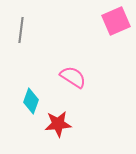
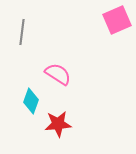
pink square: moved 1 px right, 1 px up
gray line: moved 1 px right, 2 px down
pink semicircle: moved 15 px left, 3 px up
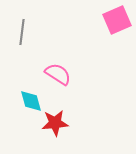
cyan diamond: rotated 35 degrees counterclockwise
red star: moved 3 px left, 1 px up
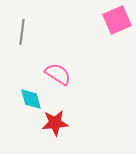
cyan diamond: moved 2 px up
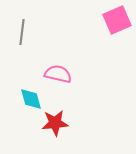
pink semicircle: rotated 20 degrees counterclockwise
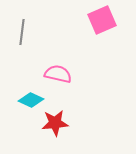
pink square: moved 15 px left
cyan diamond: moved 1 px down; rotated 50 degrees counterclockwise
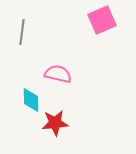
cyan diamond: rotated 65 degrees clockwise
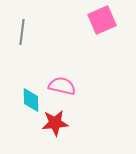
pink semicircle: moved 4 px right, 12 px down
